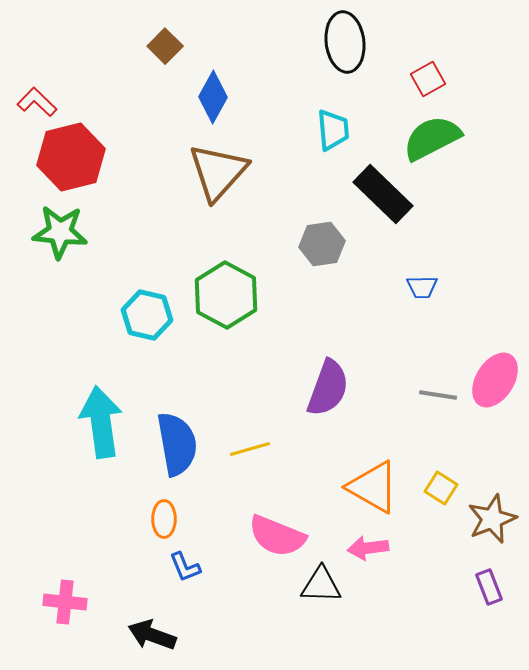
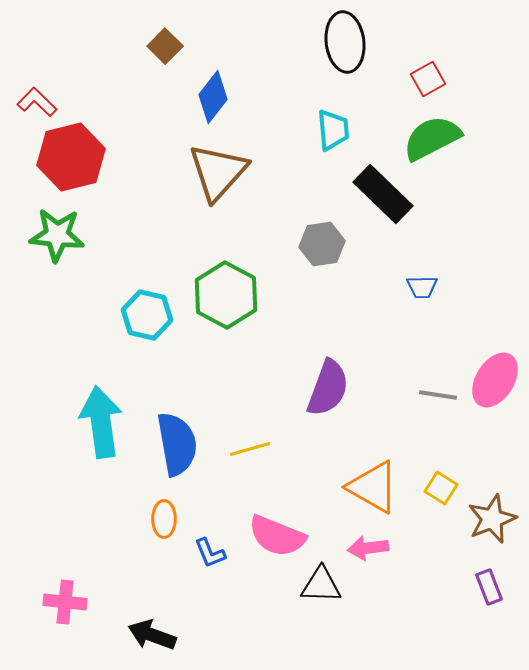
blue diamond: rotated 9 degrees clockwise
green star: moved 3 px left, 3 px down
blue L-shape: moved 25 px right, 14 px up
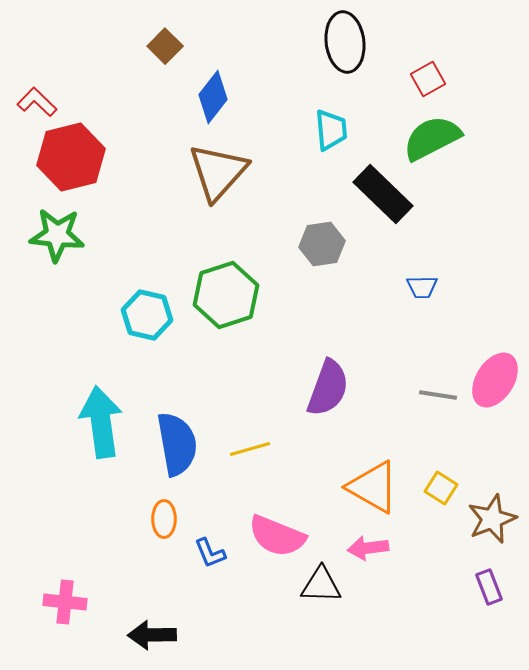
cyan trapezoid: moved 2 px left
green hexagon: rotated 14 degrees clockwise
black arrow: rotated 21 degrees counterclockwise
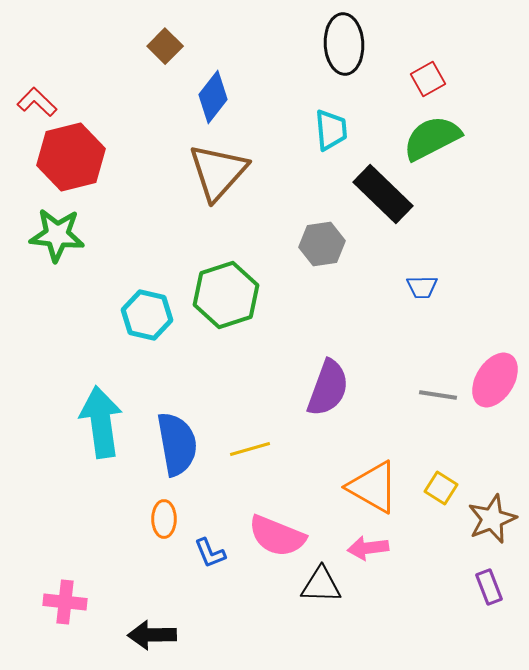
black ellipse: moved 1 px left, 2 px down; rotated 4 degrees clockwise
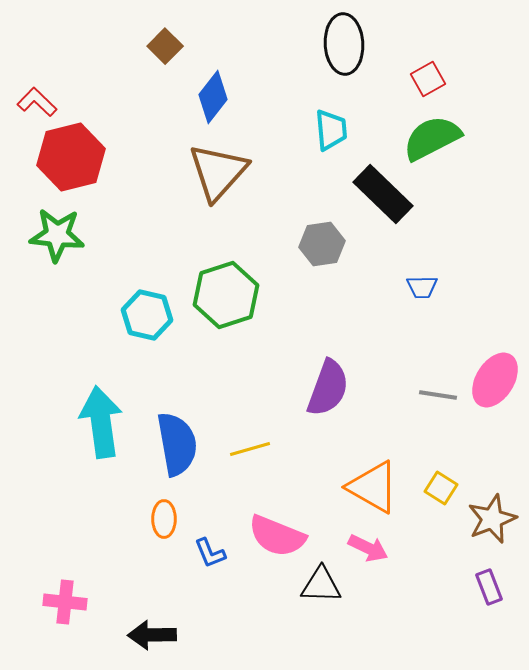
pink arrow: rotated 147 degrees counterclockwise
